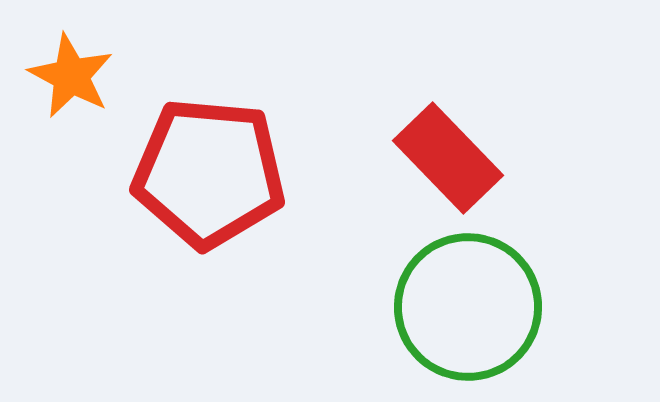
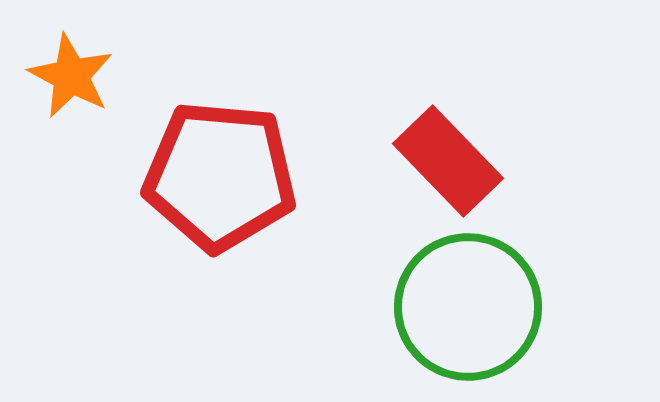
red rectangle: moved 3 px down
red pentagon: moved 11 px right, 3 px down
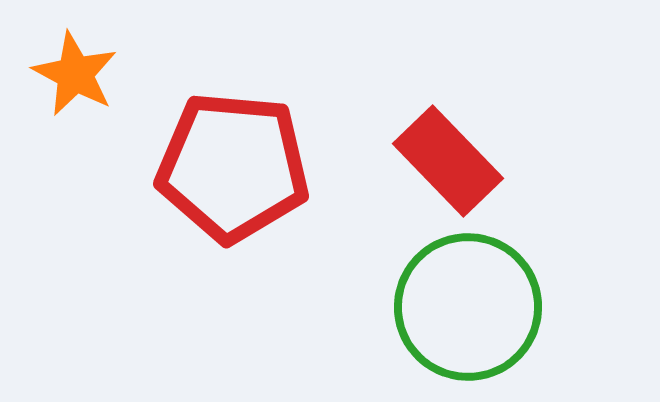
orange star: moved 4 px right, 2 px up
red pentagon: moved 13 px right, 9 px up
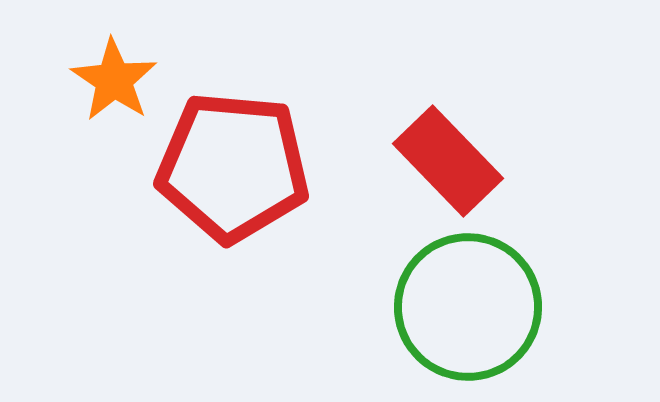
orange star: moved 39 px right, 6 px down; rotated 6 degrees clockwise
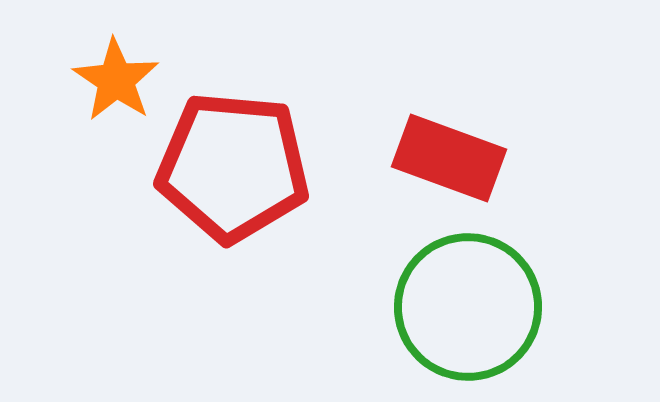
orange star: moved 2 px right
red rectangle: moved 1 px right, 3 px up; rotated 26 degrees counterclockwise
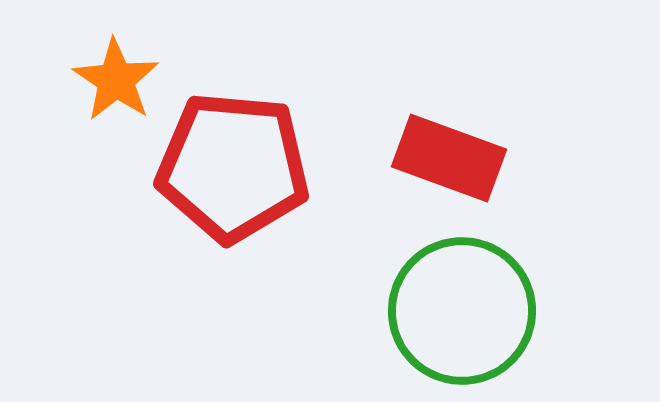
green circle: moved 6 px left, 4 px down
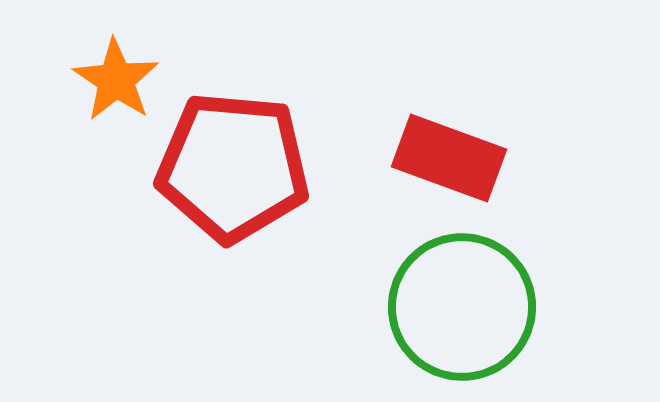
green circle: moved 4 px up
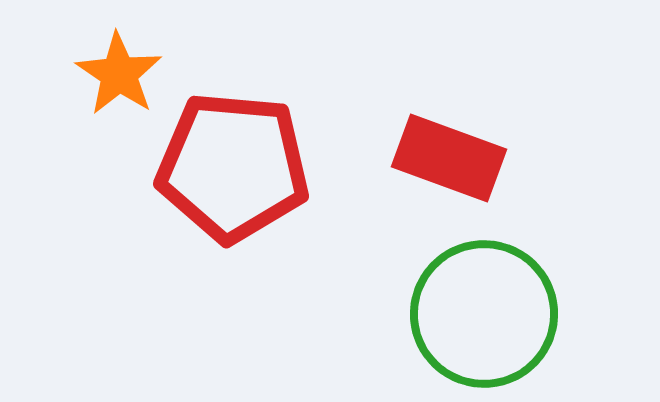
orange star: moved 3 px right, 6 px up
green circle: moved 22 px right, 7 px down
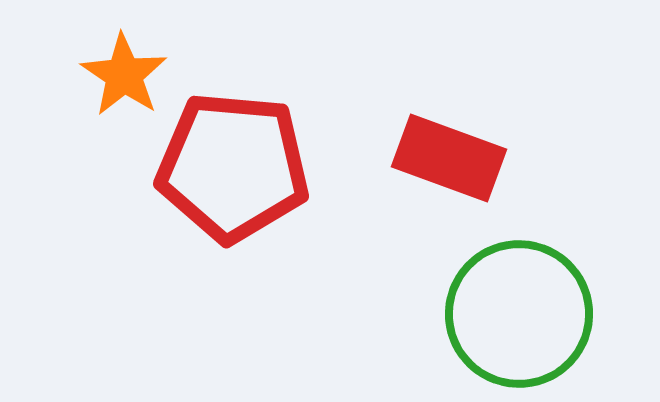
orange star: moved 5 px right, 1 px down
green circle: moved 35 px right
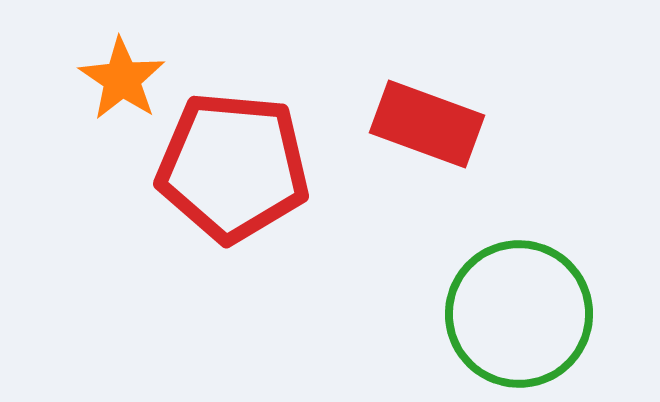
orange star: moved 2 px left, 4 px down
red rectangle: moved 22 px left, 34 px up
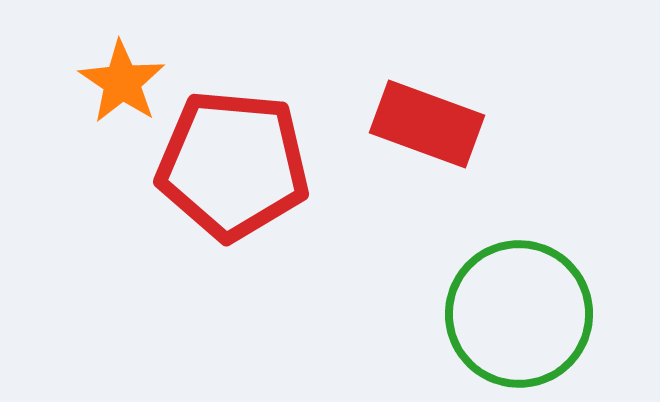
orange star: moved 3 px down
red pentagon: moved 2 px up
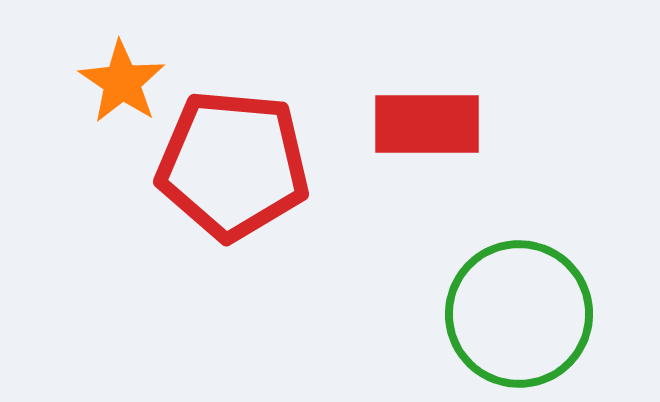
red rectangle: rotated 20 degrees counterclockwise
